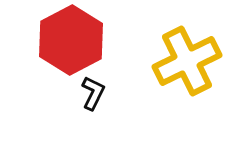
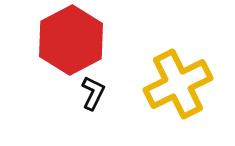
yellow cross: moved 9 px left, 23 px down
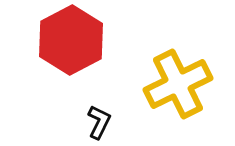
black L-shape: moved 6 px right, 29 px down
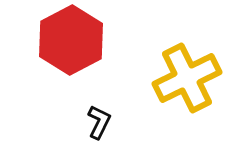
yellow cross: moved 9 px right, 6 px up
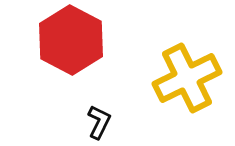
red hexagon: rotated 4 degrees counterclockwise
